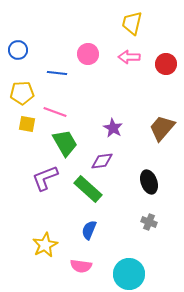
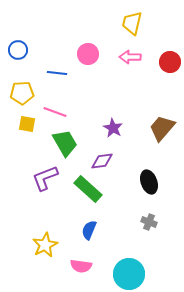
pink arrow: moved 1 px right
red circle: moved 4 px right, 2 px up
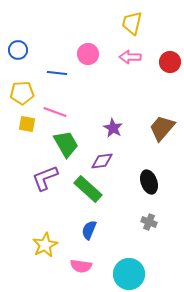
green trapezoid: moved 1 px right, 1 px down
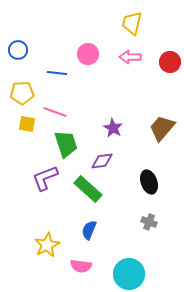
green trapezoid: rotated 12 degrees clockwise
yellow star: moved 2 px right
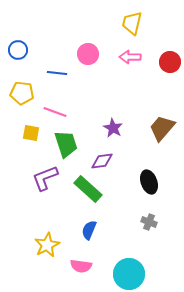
yellow pentagon: rotated 10 degrees clockwise
yellow square: moved 4 px right, 9 px down
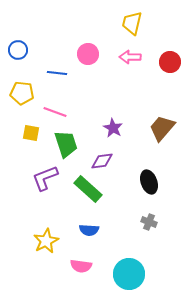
blue semicircle: rotated 108 degrees counterclockwise
yellow star: moved 1 px left, 4 px up
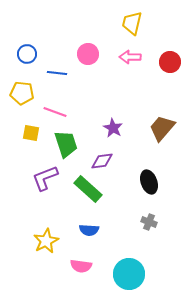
blue circle: moved 9 px right, 4 px down
